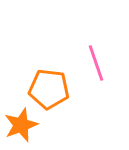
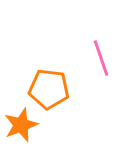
pink line: moved 5 px right, 5 px up
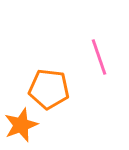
pink line: moved 2 px left, 1 px up
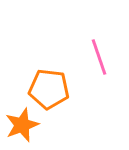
orange star: moved 1 px right
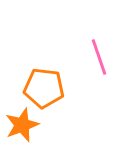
orange pentagon: moved 5 px left, 1 px up
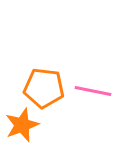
pink line: moved 6 px left, 34 px down; rotated 60 degrees counterclockwise
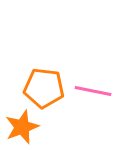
orange star: moved 2 px down
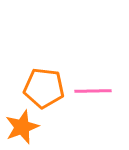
pink line: rotated 12 degrees counterclockwise
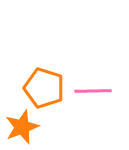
orange pentagon: rotated 12 degrees clockwise
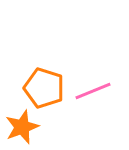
pink line: rotated 21 degrees counterclockwise
